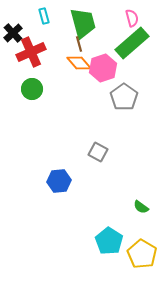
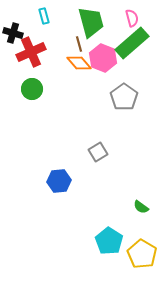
green trapezoid: moved 8 px right, 1 px up
black cross: rotated 30 degrees counterclockwise
pink hexagon: moved 10 px up; rotated 20 degrees counterclockwise
gray square: rotated 30 degrees clockwise
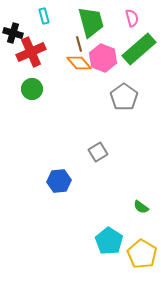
green rectangle: moved 7 px right, 6 px down
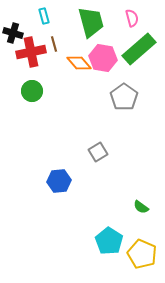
brown line: moved 25 px left
red cross: rotated 12 degrees clockwise
pink hexagon: rotated 12 degrees counterclockwise
green circle: moved 2 px down
yellow pentagon: rotated 8 degrees counterclockwise
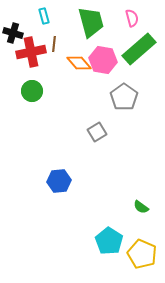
brown line: rotated 21 degrees clockwise
pink hexagon: moved 2 px down
gray square: moved 1 px left, 20 px up
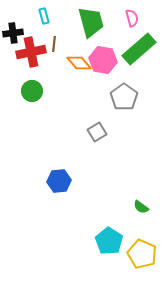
black cross: rotated 24 degrees counterclockwise
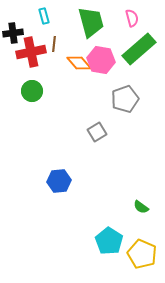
pink hexagon: moved 2 px left
gray pentagon: moved 1 px right, 2 px down; rotated 16 degrees clockwise
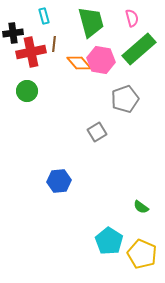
green circle: moved 5 px left
